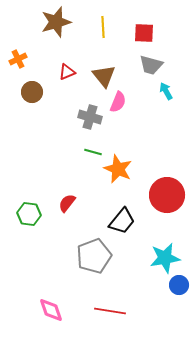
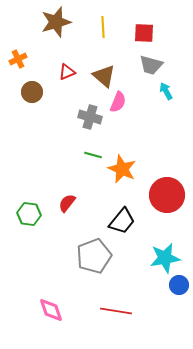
brown triangle: rotated 10 degrees counterclockwise
green line: moved 3 px down
orange star: moved 4 px right
red line: moved 6 px right
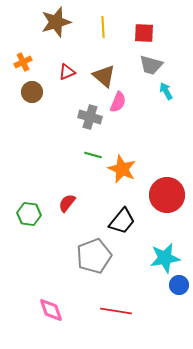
orange cross: moved 5 px right, 3 px down
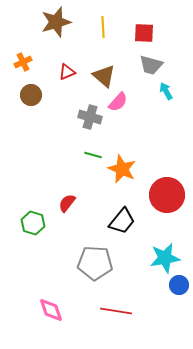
brown circle: moved 1 px left, 3 px down
pink semicircle: rotated 20 degrees clockwise
green hexagon: moved 4 px right, 9 px down; rotated 10 degrees clockwise
gray pentagon: moved 1 px right, 7 px down; rotated 24 degrees clockwise
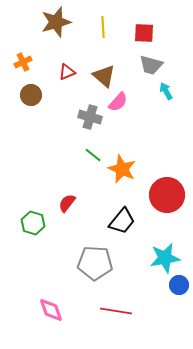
green line: rotated 24 degrees clockwise
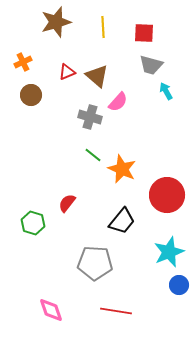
brown triangle: moved 7 px left
cyan star: moved 4 px right, 6 px up; rotated 12 degrees counterclockwise
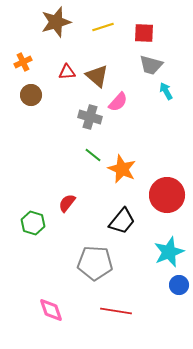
yellow line: rotated 75 degrees clockwise
red triangle: rotated 18 degrees clockwise
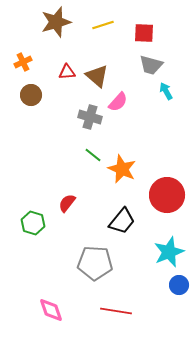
yellow line: moved 2 px up
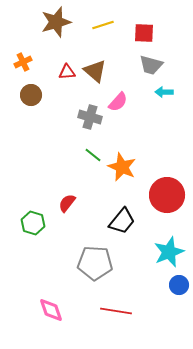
brown triangle: moved 2 px left, 5 px up
cyan arrow: moved 2 px left, 1 px down; rotated 60 degrees counterclockwise
orange star: moved 2 px up
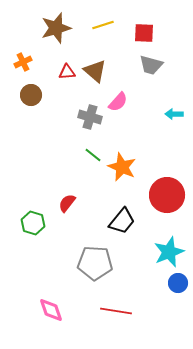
brown star: moved 6 px down
cyan arrow: moved 10 px right, 22 px down
blue circle: moved 1 px left, 2 px up
